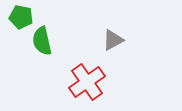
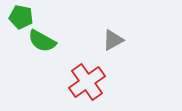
green semicircle: rotated 48 degrees counterclockwise
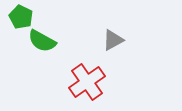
green pentagon: rotated 15 degrees clockwise
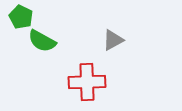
red cross: rotated 33 degrees clockwise
